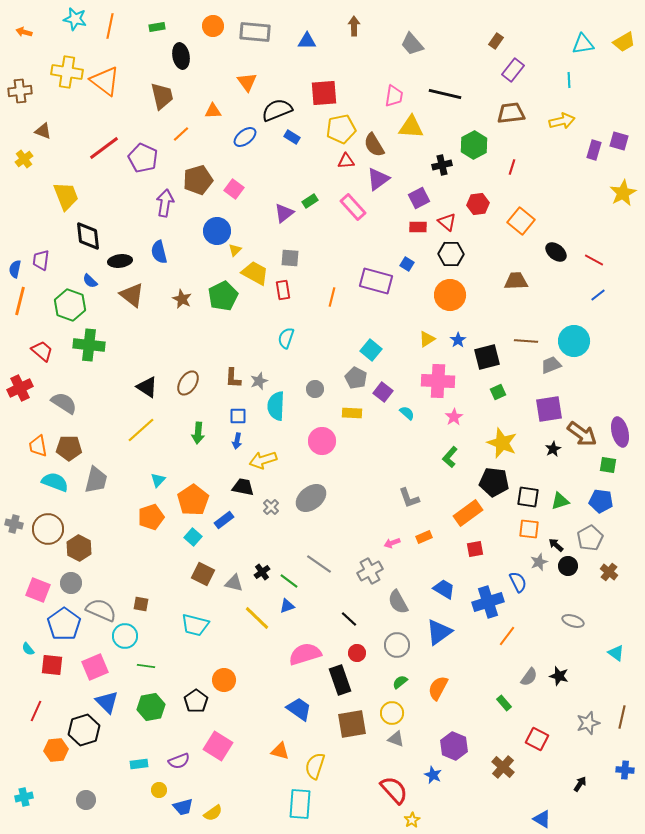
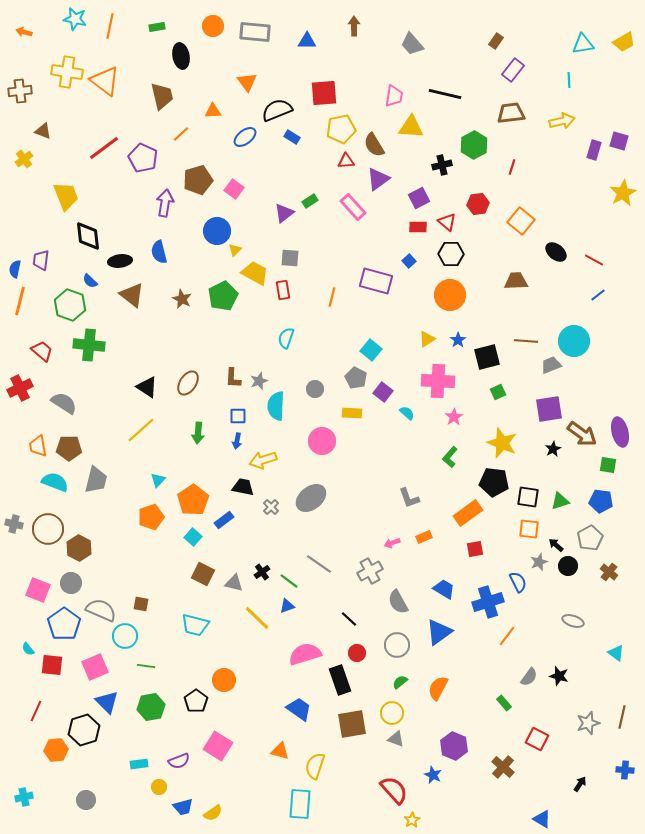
blue square at (407, 264): moved 2 px right, 3 px up; rotated 16 degrees clockwise
yellow circle at (159, 790): moved 3 px up
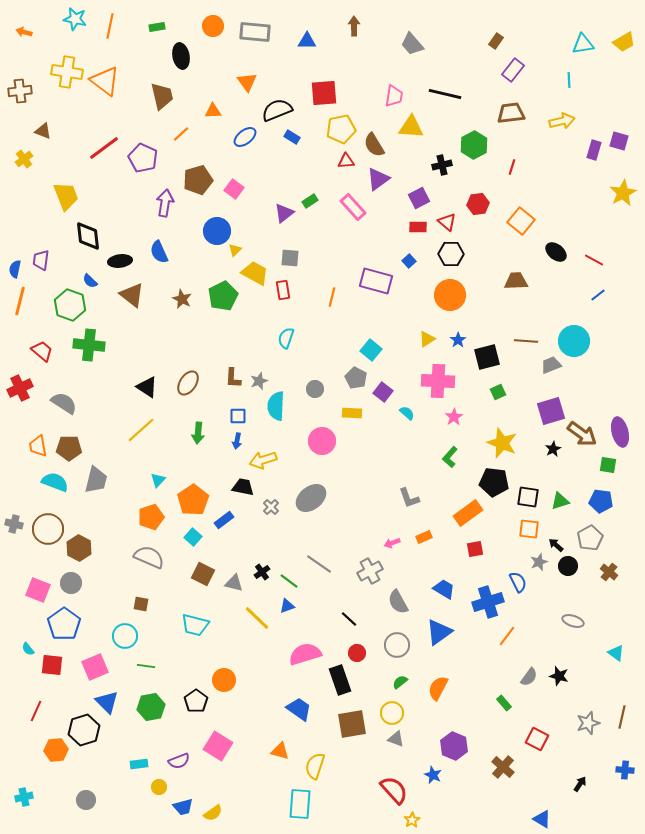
blue semicircle at (159, 252): rotated 10 degrees counterclockwise
purple square at (549, 409): moved 2 px right, 2 px down; rotated 8 degrees counterclockwise
gray semicircle at (101, 610): moved 48 px right, 53 px up
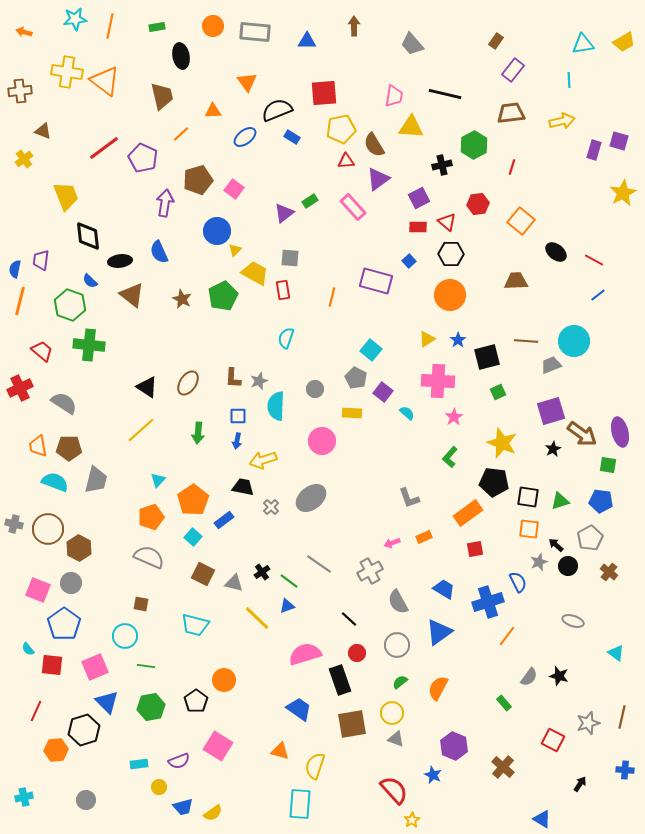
cyan star at (75, 19): rotated 20 degrees counterclockwise
red square at (537, 739): moved 16 px right, 1 px down
